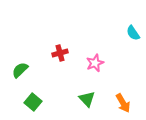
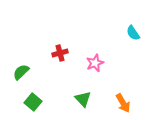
green semicircle: moved 1 px right, 2 px down
green triangle: moved 4 px left
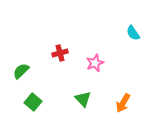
green semicircle: moved 1 px up
orange arrow: rotated 60 degrees clockwise
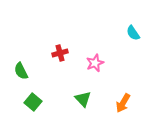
green semicircle: rotated 72 degrees counterclockwise
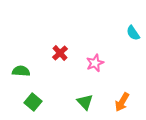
red cross: rotated 28 degrees counterclockwise
green semicircle: rotated 120 degrees clockwise
green triangle: moved 2 px right, 3 px down
orange arrow: moved 1 px left, 1 px up
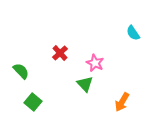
pink star: rotated 24 degrees counterclockwise
green semicircle: rotated 42 degrees clockwise
green triangle: moved 18 px up
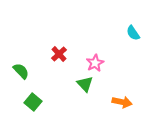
red cross: moved 1 px left, 1 px down
pink star: rotated 18 degrees clockwise
orange arrow: rotated 108 degrees counterclockwise
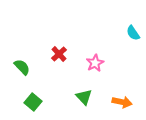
green semicircle: moved 1 px right, 4 px up
green triangle: moved 1 px left, 13 px down
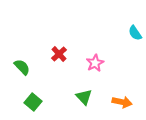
cyan semicircle: moved 2 px right
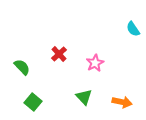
cyan semicircle: moved 2 px left, 4 px up
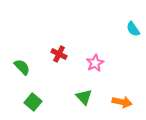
red cross: rotated 21 degrees counterclockwise
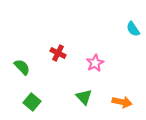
red cross: moved 1 px left, 1 px up
green square: moved 1 px left
